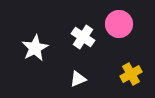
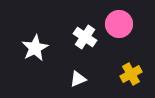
white cross: moved 2 px right
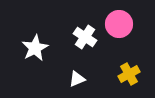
yellow cross: moved 2 px left
white triangle: moved 1 px left
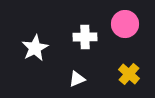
pink circle: moved 6 px right
white cross: rotated 35 degrees counterclockwise
yellow cross: rotated 20 degrees counterclockwise
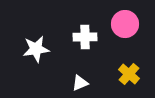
white star: moved 1 px right, 1 px down; rotated 20 degrees clockwise
white triangle: moved 3 px right, 4 px down
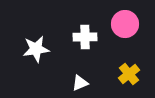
yellow cross: rotated 10 degrees clockwise
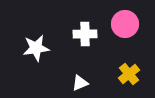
white cross: moved 3 px up
white star: moved 1 px up
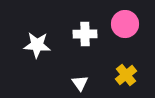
white star: moved 1 px right, 3 px up; rotated 12 degrees clockwise
yellow cross: moved 3 px left, 1 px down
white triangle: rotated 42 degrees counterclockwise
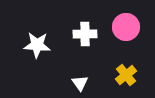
pink circle: moved 1 px right, 3 px down
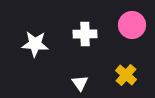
pink circle: moved 6 px right, 2 px up
white star: moved 2 px left, 1 px up
yellow cross: rotated 10 degrees counterclockwise
